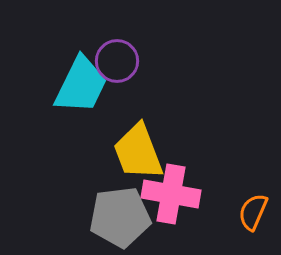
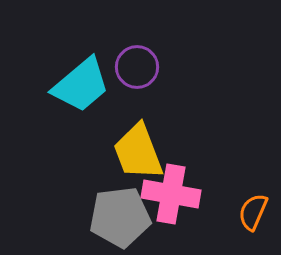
purple circle: moved 20 px right, 6 px down
cyan trapezoid: rotated 24 degrees clockwise
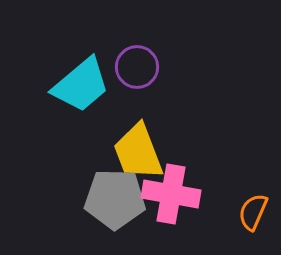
gray pentagon: moved 5 px left, 18 px up; rotated 8 degrees clockwise
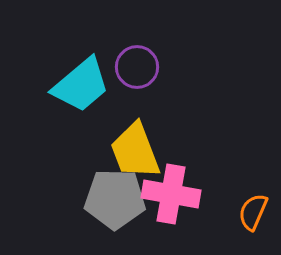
yellow trapezoid: moved 3 px left, 1 px up
